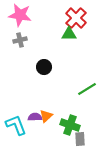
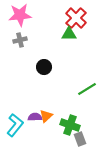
pink star: rotated 15 degrees counterclockwise
cyan L-shape: moved 1 px left; rotated 60 degrees clockwise
gray rectangle: rotated 16 degrees counterclockwise
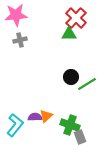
pink star: moved 4 px left
black circle: moved 27 px right, 10 px down
green line: moved 5 px up
gray rectangle: moved 2 px up
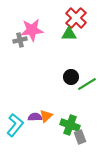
pink star: moved 16 px right, 15 px down
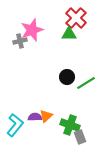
pink star: rotated 15 degrees counterclockwise
gray cross: moved 1 px down
black circle: moved 4 px left
green line: moved 1 px left, 1 px up
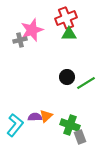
red cross: moved 10 px left; rotated 25 degrees clockwise
gray cross: moved 1 px up
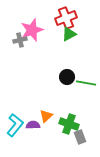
green triangle: rotated 28 degrees counterclockwise
green line: rotated 42 degrees clockwise
purple semicircle: moved 2 px left, 8 px down
green cross: moved 1 px left, 1 px up
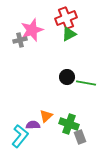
cyan L-shape: moved 5 px right, 11 px down
